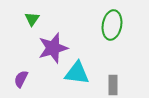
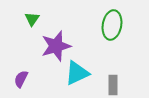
purple star: moved 3 px right, 2 px up
cyan triangle: rotated 32 degrees counterclockwise
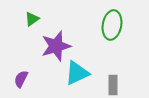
green triangle: rotated 21 degrees clockwise
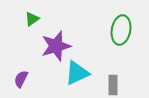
green ellipse: moved 9 px right, 5 px down
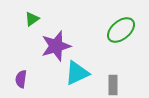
green ellipse: rotated 40 degrees clockwise
purple semicircle: rotated 18 degrees counterclockwise
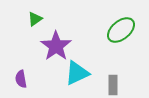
green triangle: moved 3 px right
purple star: rotated 20 degrees counterclockwise
purple semicircle: rotated 18 degrees counterclockwise
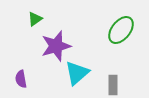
green ellipse: rotated 12 degrees counterclockwise
purple star: rotated 20 degrees clockwise
cyan triangle: rotated 16 degrees counterclockwise
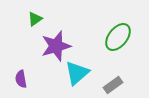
green ellipse: moved 3 px left, 7 px down
gray rectangle: rotated 54 degrees clockwise
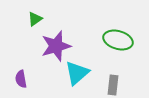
green ellipse: moved 3 px down; rotated 68 degrees clockwise
gray rectangle: rotated 48 degrees counterclockwise
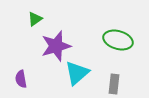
gray rectangle: moved 1 px right, 1 px up
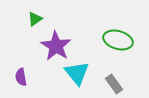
purple star: rotated 24 degrees counterclockwise
cyan triangle: rotated 28 degrees counterclockwise
purple semicircle: moved 2 px up
gray rectangle: rotated 42 degrees counterclockwise
